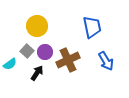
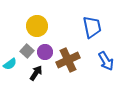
black arrow: moved 1 px left
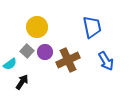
yellow circle: moved 1 px down
black arrow: moved 14 px left, 9 px down
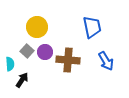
brown cross: rotated 30 degrees clockwise
cyan semicircle: rotated 56 degrees counterclockwise
black arrow: moved 2 px up
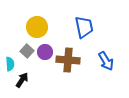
blue trapezoid: moved 8 px left
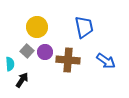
blue arrow: rotated 24 degrees counterclockwise
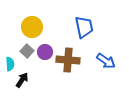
yellow circle: moved 5 px left
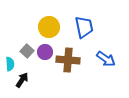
yellow circle: moved 17 px right
blue arrow: moved 2 px up
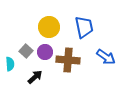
gray square: moved 1 px left
blue arrow: moved 2 px up
black arrow: moved 13 px right, 3 px up; rotated 14 degrees clockwise
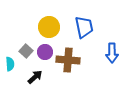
blue arrow: moved 6 px right, 4 px up; rotated 54 degrees clockwise
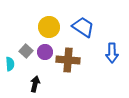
blue trapezoid: moved 1 px left; rotated 45 degrees counterclockwise
black arrow: moved 7 px down; rotated 35 degrees counterclockwise
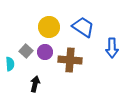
blue arrow: moved 5 px up
brown cross: moved 2 px right
